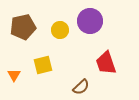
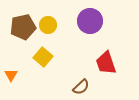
yellow circle: moved 12 px left, 5 px up
yellow square: moved 8 px up; rotated 36 degrees counterclockwise
orange triangle: moved 3 px left
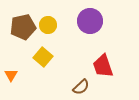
red trapezoid: moved 3 px left, 3 px down
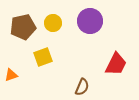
yellow circle: moved 5 px right, 2 px up
yellow square: rotated 30 degrees clockwise
red trapezoid: moved 13 px right, 2 px up; rotated 135 degrees counterclockwise
orange triangle: rotated 40 degrees clockwise
brown semicircle: moved 1 px right; rotated 24 degrees counterclockwise
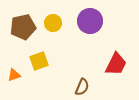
yellow square: moved 4 px left, 4 px down
orange triangle: moved 3 px right
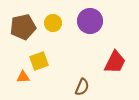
red trapezoid: moved 1 px left, 2 px up
orange triangle: moved 9 px right, 2 px down; rotated 16 degrees clockwise
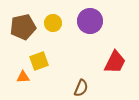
brown semicircle: moved 1 px left, 1 px down
